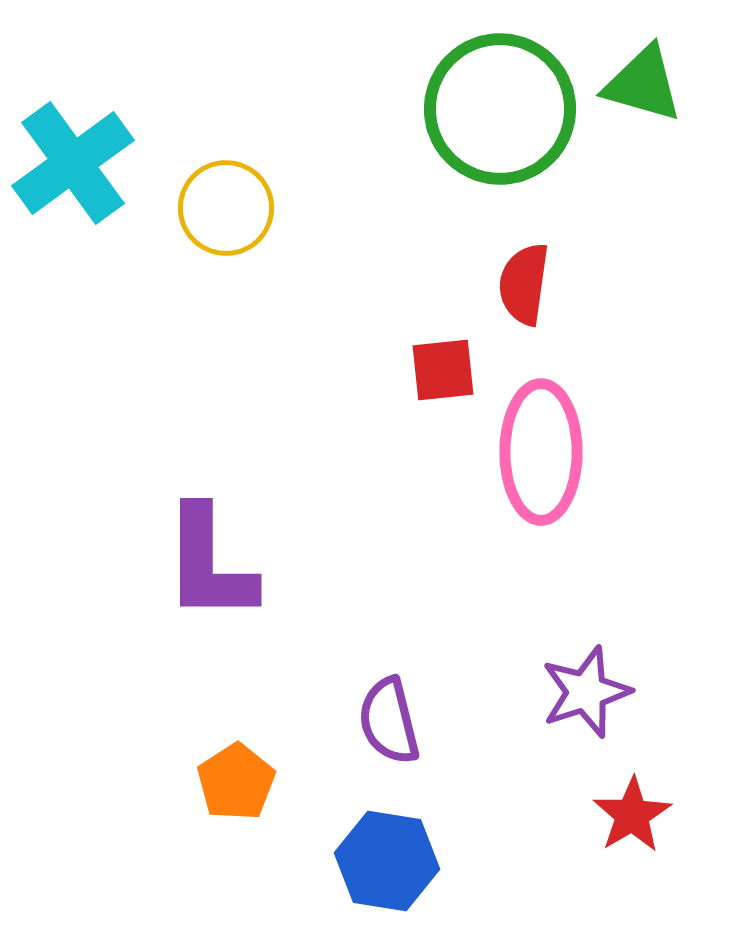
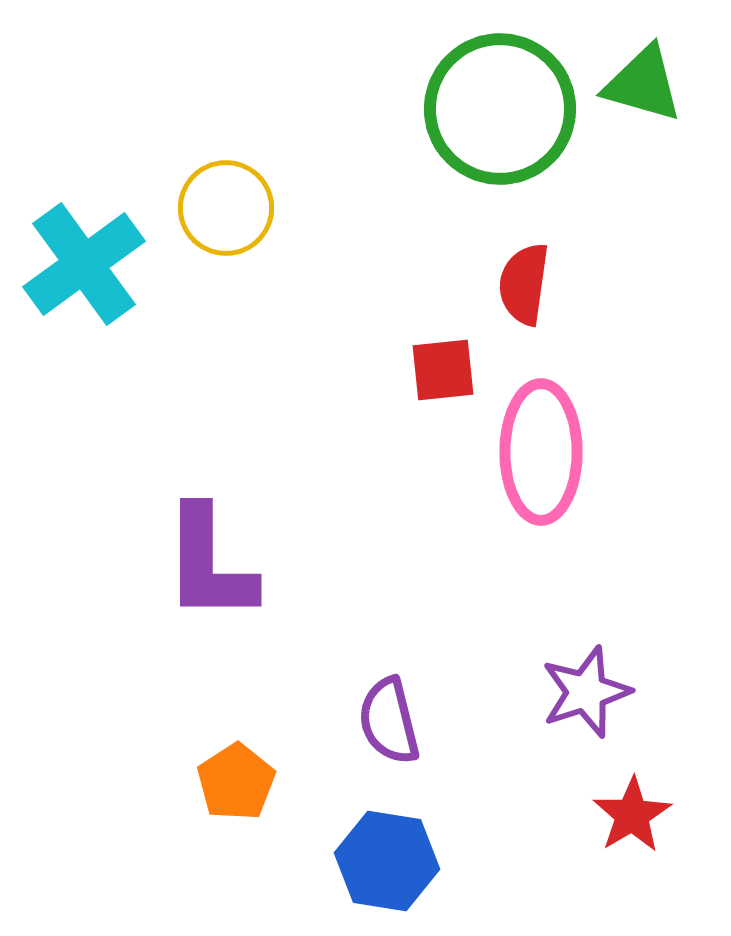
cyan cross: moved 11 px right, 101 px down
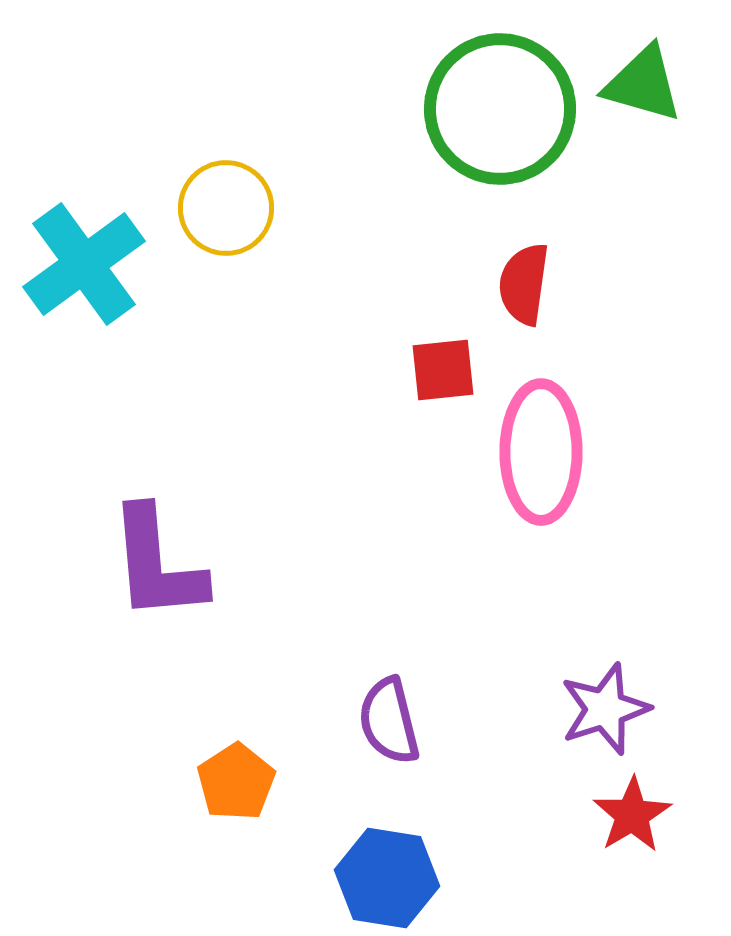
purple L-shape: moved 52 px left; rotated 5 degrees counterclockwise
purple star: moved 19 px right, 17 px down
blue hexagon: moved 17 px down
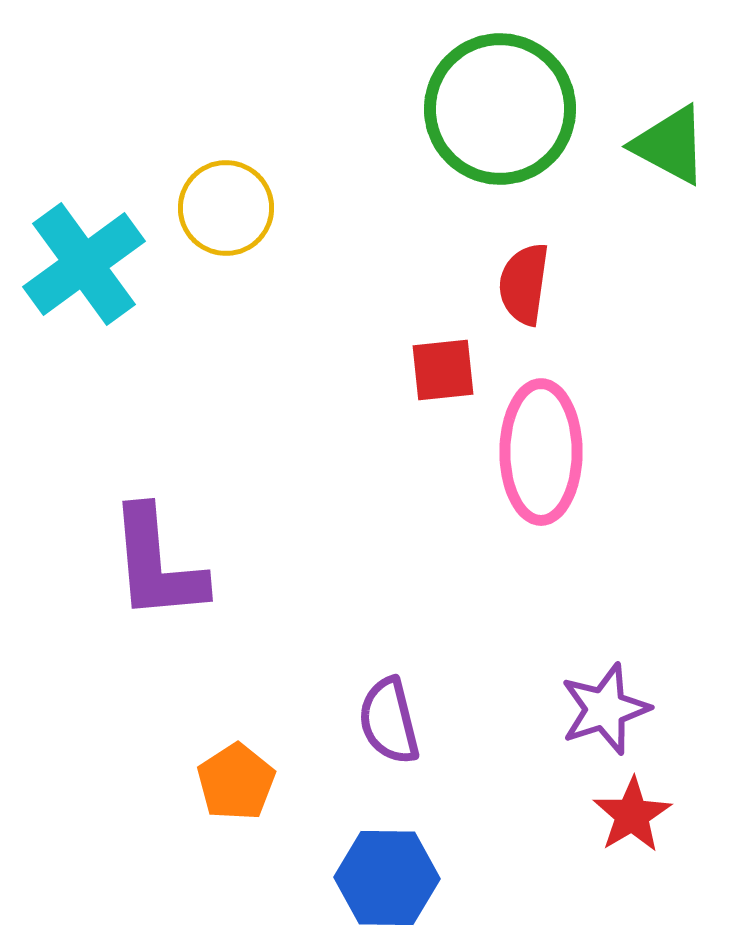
green triangle: moved 27 px right, 61 px down; rotated 12 degrees clockwise
blue hexagon: rotated 8 degrees counterclockwise
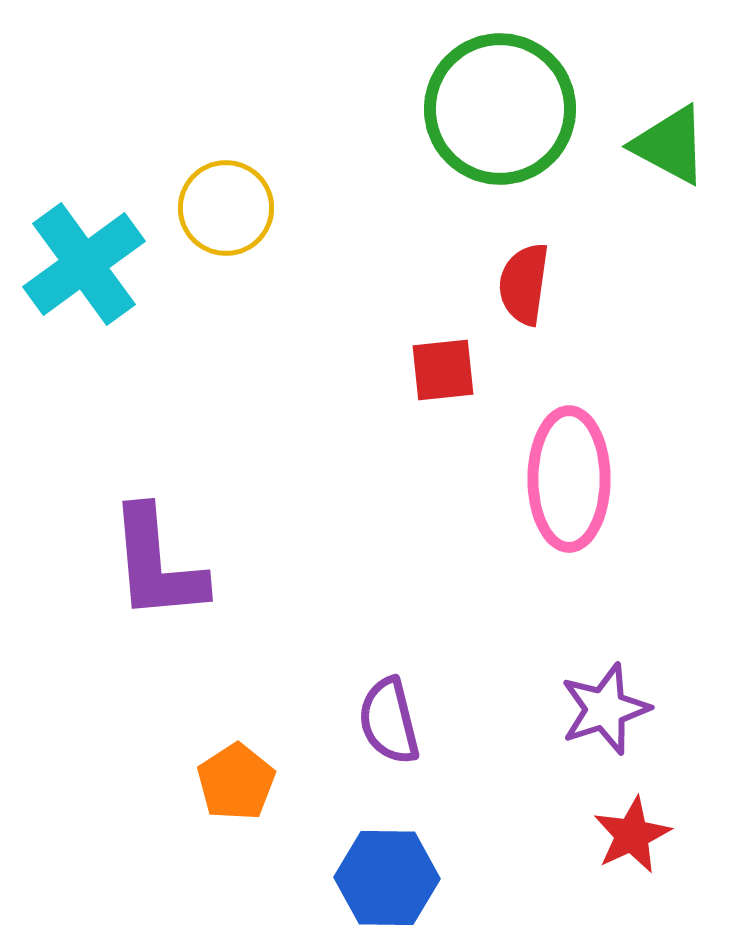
pink ellipse: moved 28 px right, 27 px down
red star: moved 20 px down; rotated 6 degrees clockwise
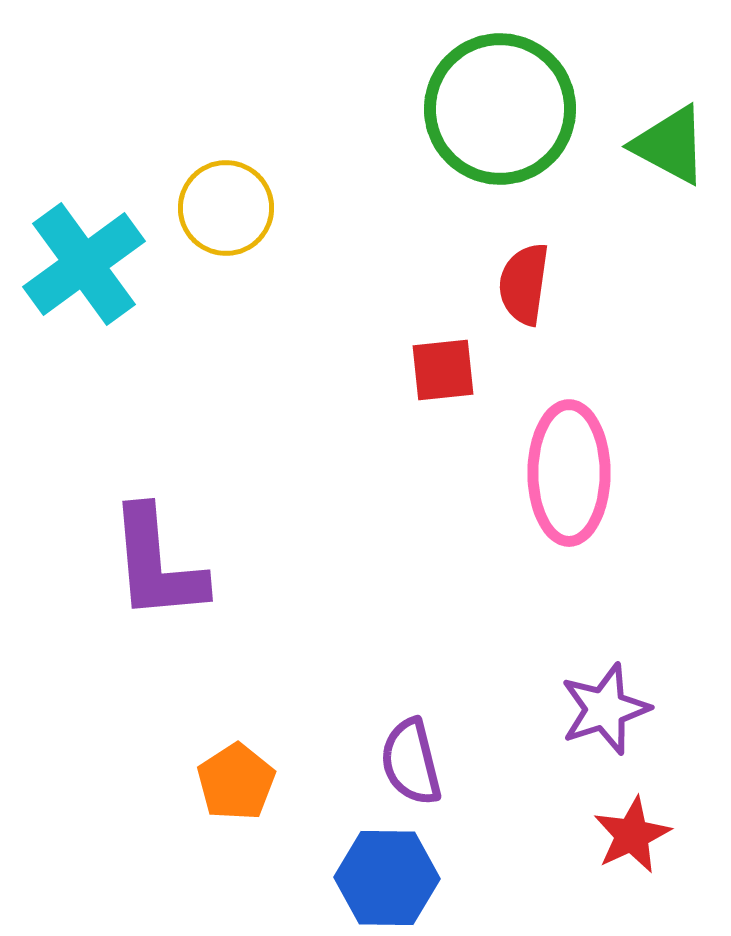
pink ellipse: moved 6 px up
purple semicircle: moved 22 px right, 41 px down
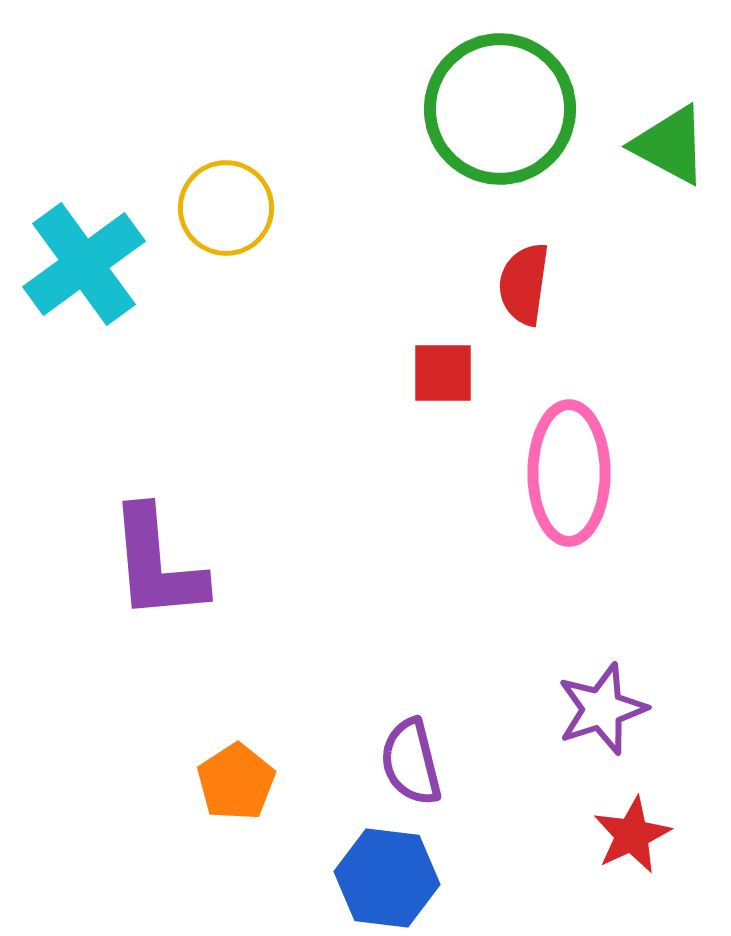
red square: moved 3 px down; rotated 6 degrees clockwise
purple star: moved 3 px left
blue hexagon: rotated 6 degrees clockwise
